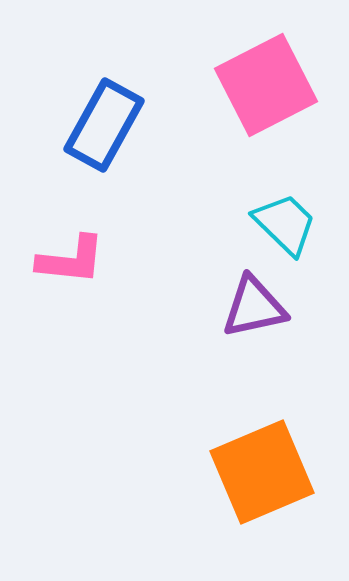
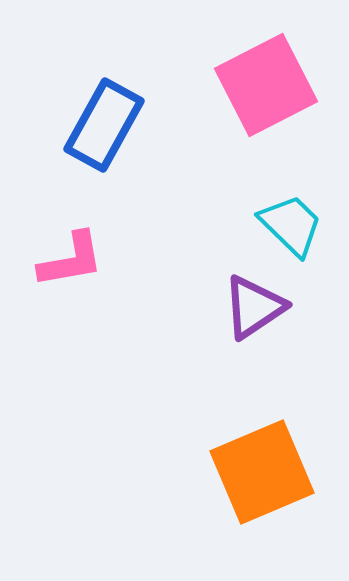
cyan trapezoid: moved 6 px right, 1 px down
pink L-shape: rotated 16 degrees counterclockwise
purple triangle: rotated 22 degrees counterclockwise
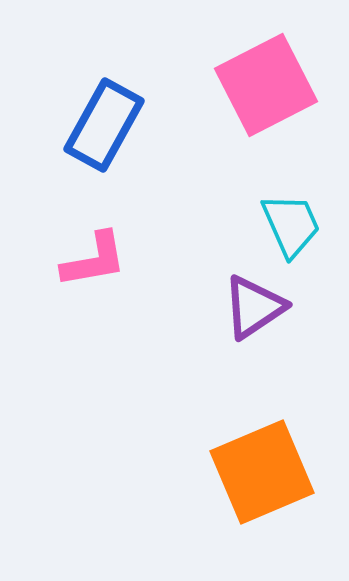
cyan trapezoid: rotated 22 degrees clockwise
pink L-shape: moved 23 px right
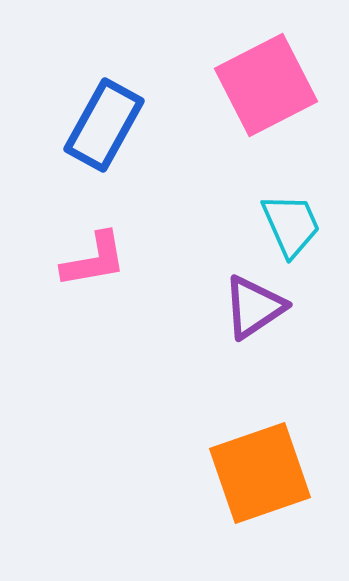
orange square: moved 2 px left, 1 px down; rotated 4 degrees clockwise
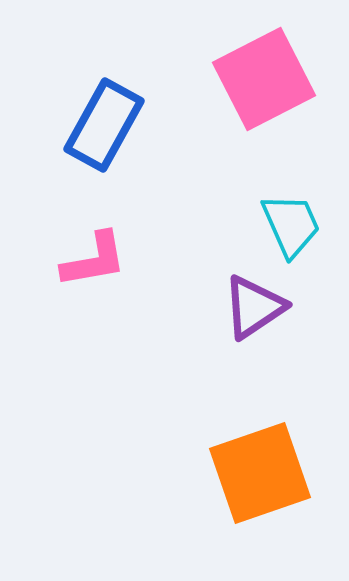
pink square: moved 2 px left, 6 px up
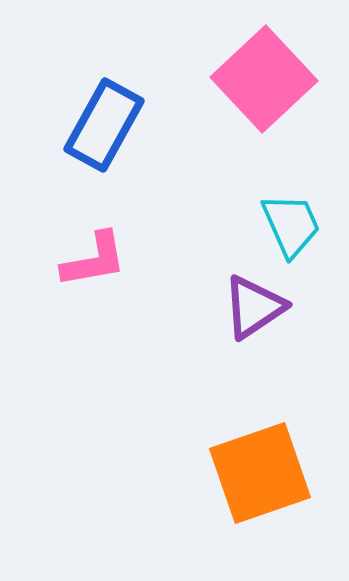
pink square: rotated 16 degrees counterclockwise
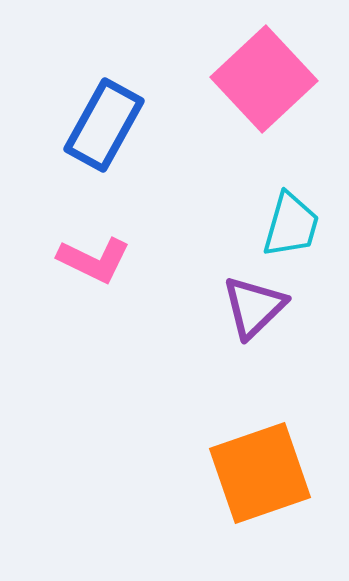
cyan trapezoid: rotated 40 degrees clockwise
pink L-shape: rotated 36 degrees clockwise
purple triangle: rotated 10 degrees counterclockwise
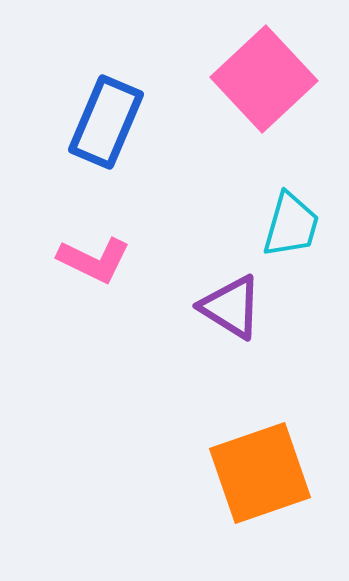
blue rectangle: moved 2 px right, 3 px up; rotated 6 degrees counterclockwise
purple triangle: moved 23 px left; rotated 44 degrees counterclockwise
